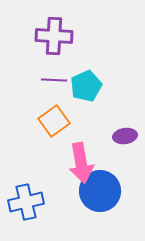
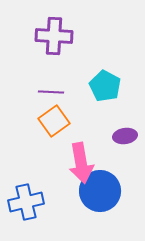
purple line: moved 3 px left, 12 px down
cyan pentagon: moved 19 px right; rotated 20 degrees counterclockwise
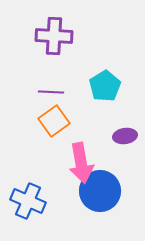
cyan pentagon: rotated 12 degrees clockwise
blue cross: moved 2 px right, 1 px up; rotated 36 degrees clockwise
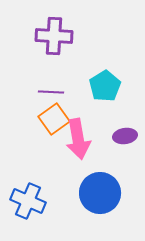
orange square: moved 2 px up
pink arrow: moved 3 px left, 24 px up
blue circle: moved 2 px down
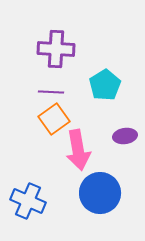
purple cross: moved 2 px right, 13 px down
cyan pentagon: moved 1 px up
pink arrow: moved 11 px down
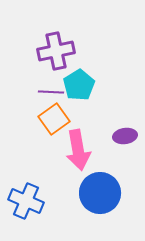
purple cross: moved 2 px down; rotated 15 degrees counterclockwise
cyan pentagon: moved 26 px left
blue cross: moved 2 px left
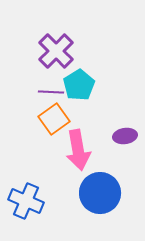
purple cross: rotated 33 degrees counterclockwise
